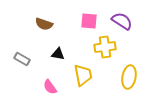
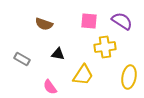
yellow trapezoid: rotated 45 degrees clockwise
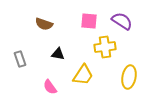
gray rectangle: moved 2 px left; rotated 42 degrees clockwise
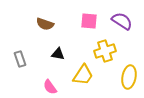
brown semicircle: moved 1 px right
yellow cross: moved 4 px down; rotated 10 degrees counterclockwise
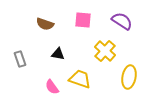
pink square: moved 6 px left, 1 px up
yellow cross: rotated 30 degrees counterclockwise
yellow trapezoid: moved 3 px left, 4 px down; rotated 105 degrees counterclockwise
pink semicircle: moved 2 px right
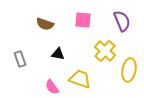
purple semicircle: rotated 35 degrees clockwise
yellow ellipse: moved 7 px up
